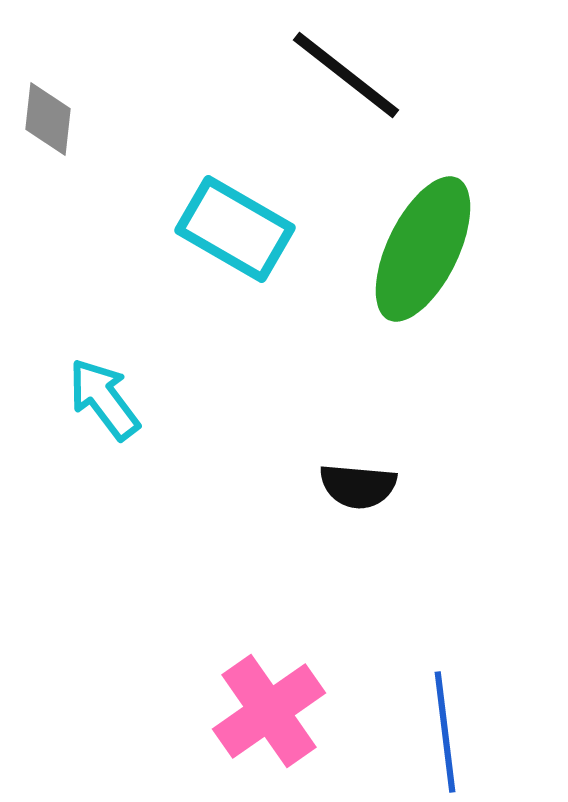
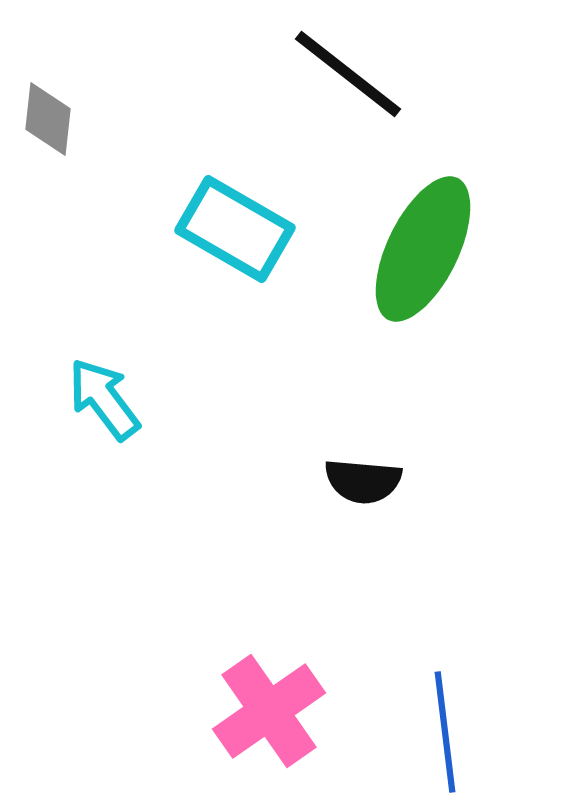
black line: moved 2 px right, 1 px up
black semicircle: moved 5 px right, 5 px up
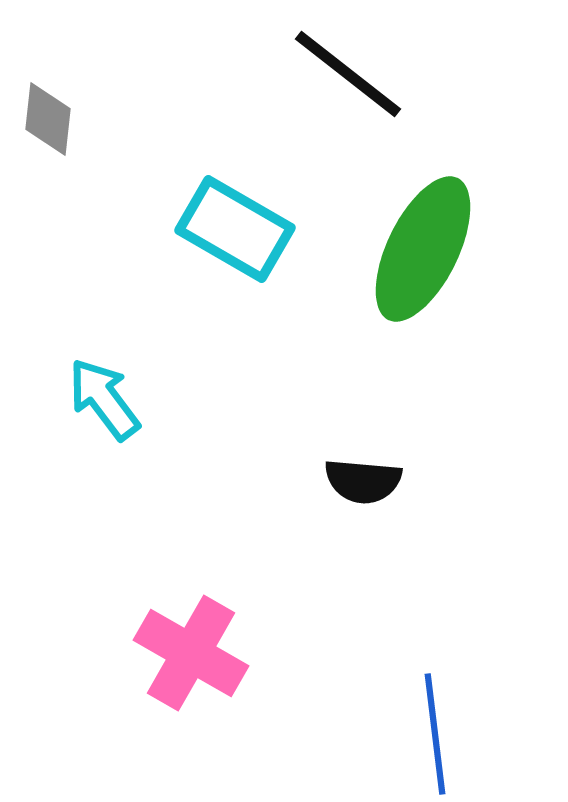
pink cross: moved 78 px left, 58 px up; rotated 25 degrees counterclockwise
blue line: moved 10 px left, 2 px down
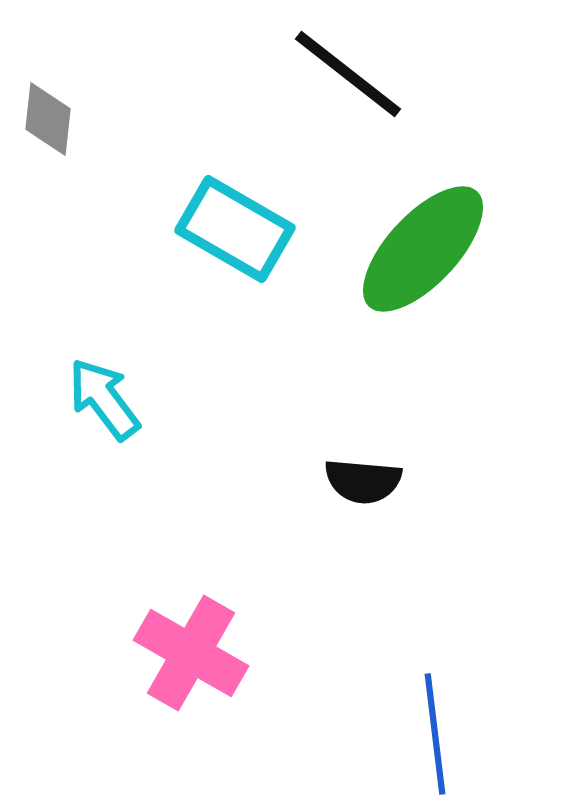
green ellipse: rotated 17 degrees clockwise
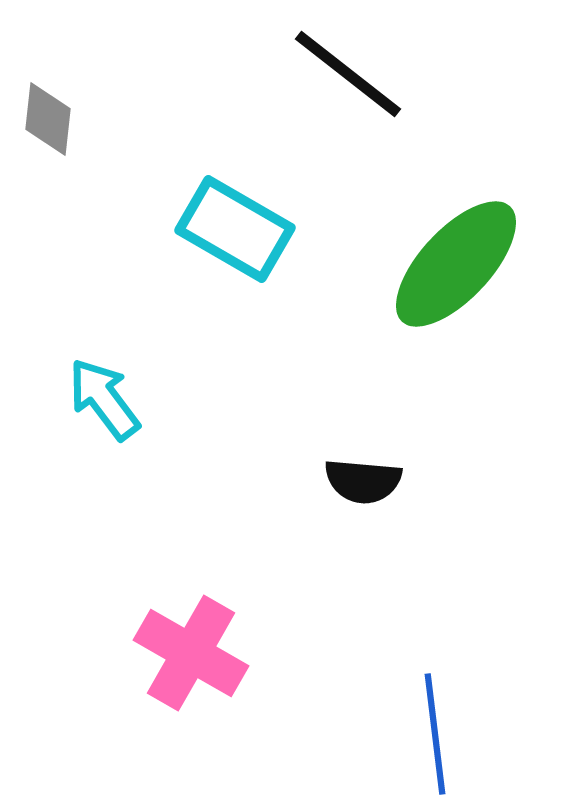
green ellipse: moved 33 px right, 15 px down
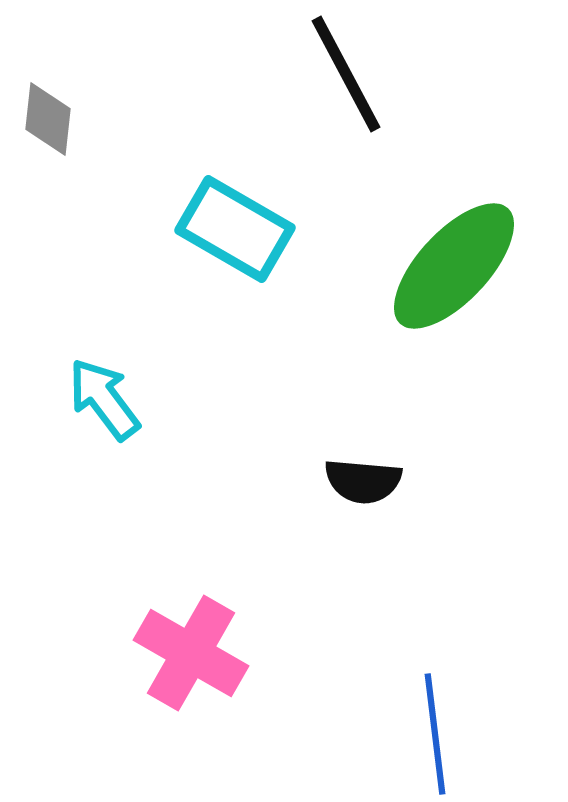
black line: moved 2 px left; rotated 24 degrees clockwise
green ellipse: moved 2 px left, 2 px down
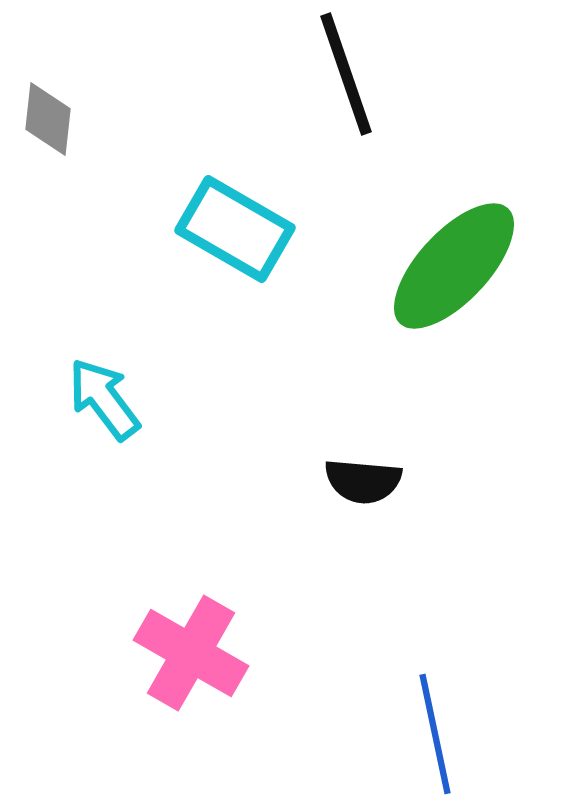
black line: rotated 9 degrees clockwise
blue line: rotated 5 degrees counterclockwise
